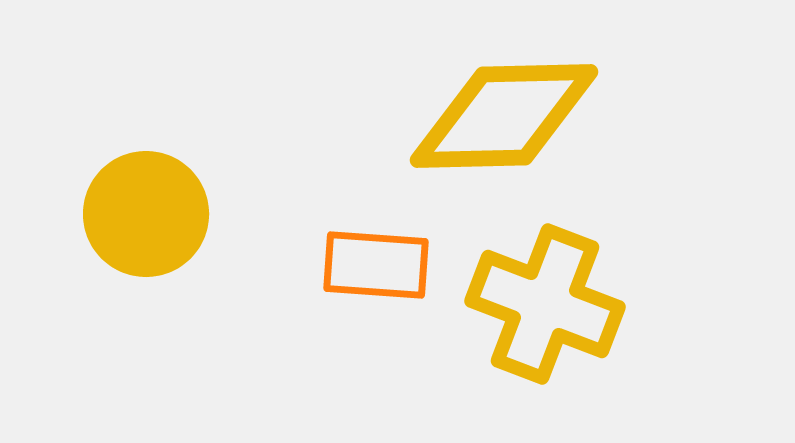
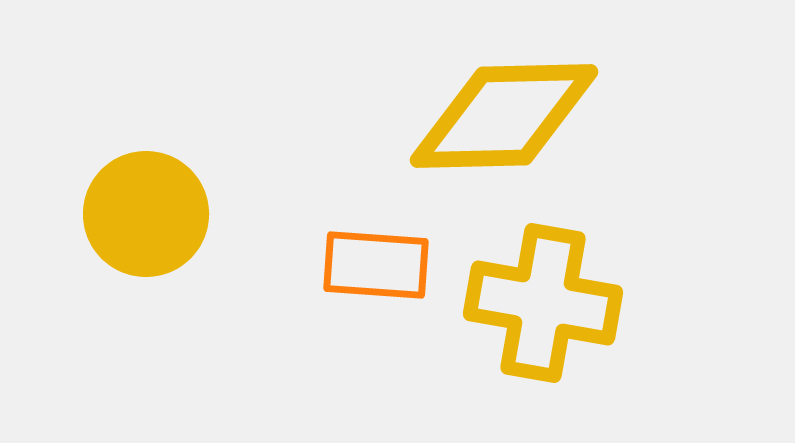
yellow cross: moved 2 px left, 1 px up; rotated 11 degrees counterclockwise
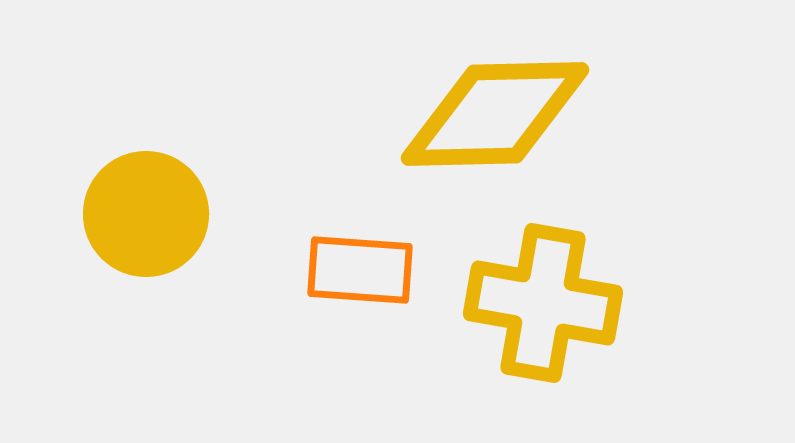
yellow diamond: moved 9 px left, 2 px up
orange rectangle: moved 16 px left, 5 px down
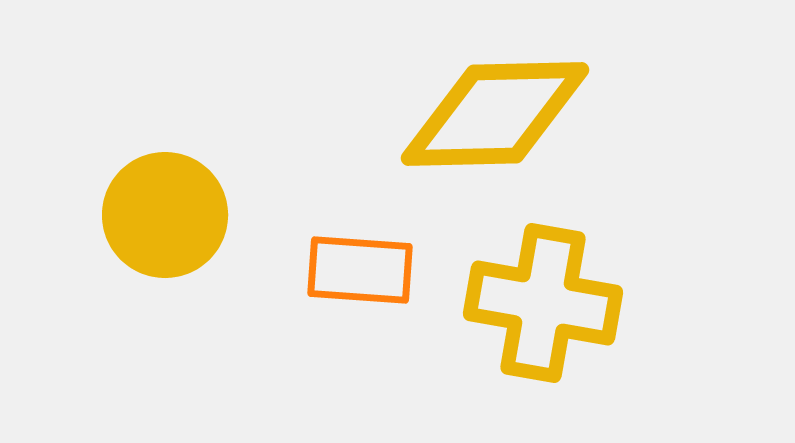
yellow circle: moved 19 px right, 1 px down
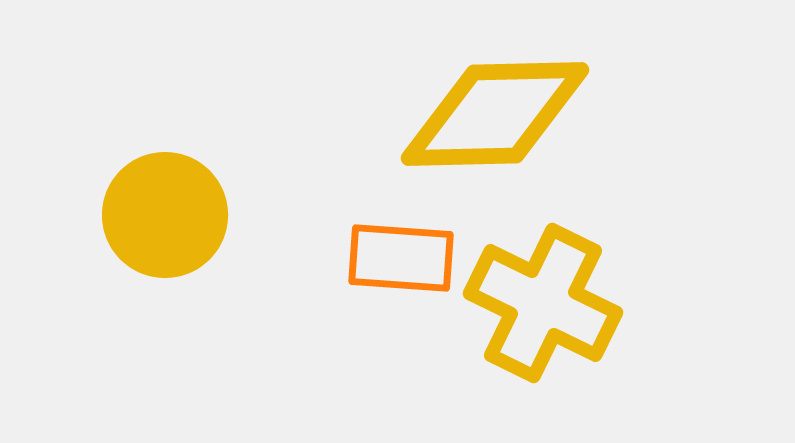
orange rectangle: moved 41 px right, 12 px up
yellow cross: rotated 16 degrees clockwise
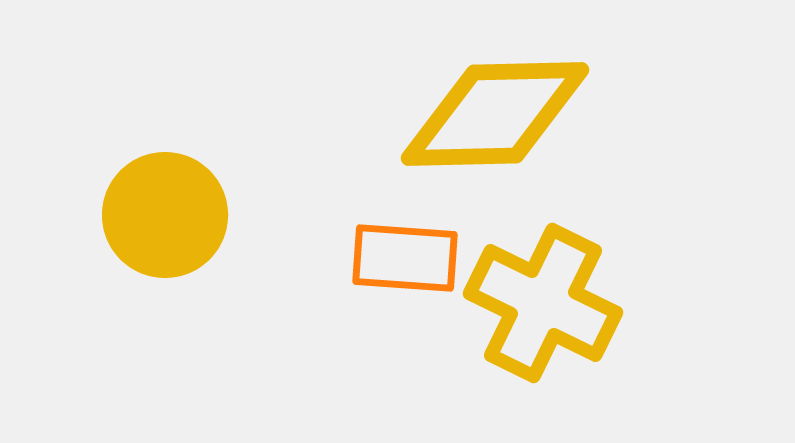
orange rectangle: moved 4 px right
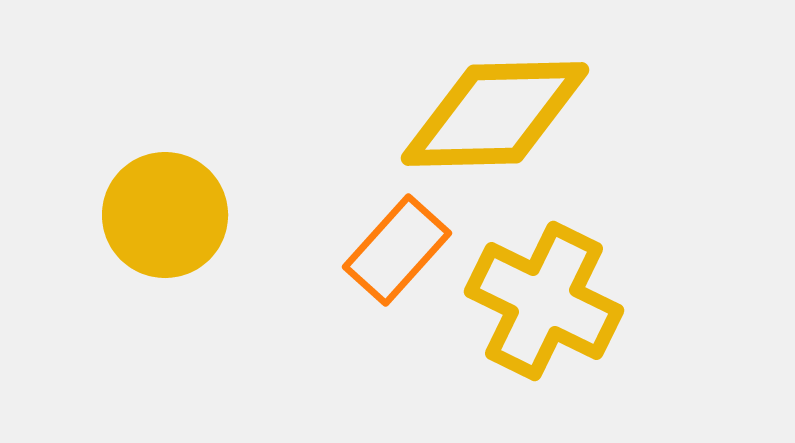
orange rectangle: moved 8 px left, 8 px up; rotated 52 degrees counterclockwise
yellow cross: moved 1 px right, 2 px up
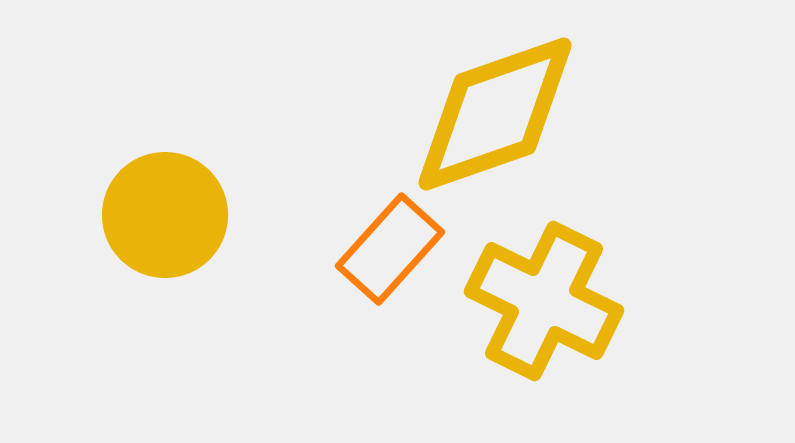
yellow diamond: rotated 18 degrees counterclockwise
orange rectangle: moved 7 px left, 1 px up
